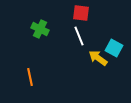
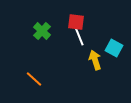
red square: moved 5 px left, 9 px down
green cross: moved 2 px right, 2 px down; rotated 18 degrees clockwise
yellow arrow: moved 3 px left, 2 px down; rotated 36 degrees clockwise
orange line: moved 4 px right, 2 px down; rotated 36 degrees counterclockwise
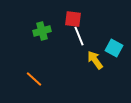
red square: moved 3 px left, 3 px up
green cross: rotated 30 degrees clockwise
yellow arrow: rotated 18 degrees counterclockwise
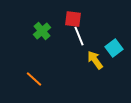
green cross: rotated 24 degrees counterclockwise
cyan square: rotated 24 degrees clockwise
